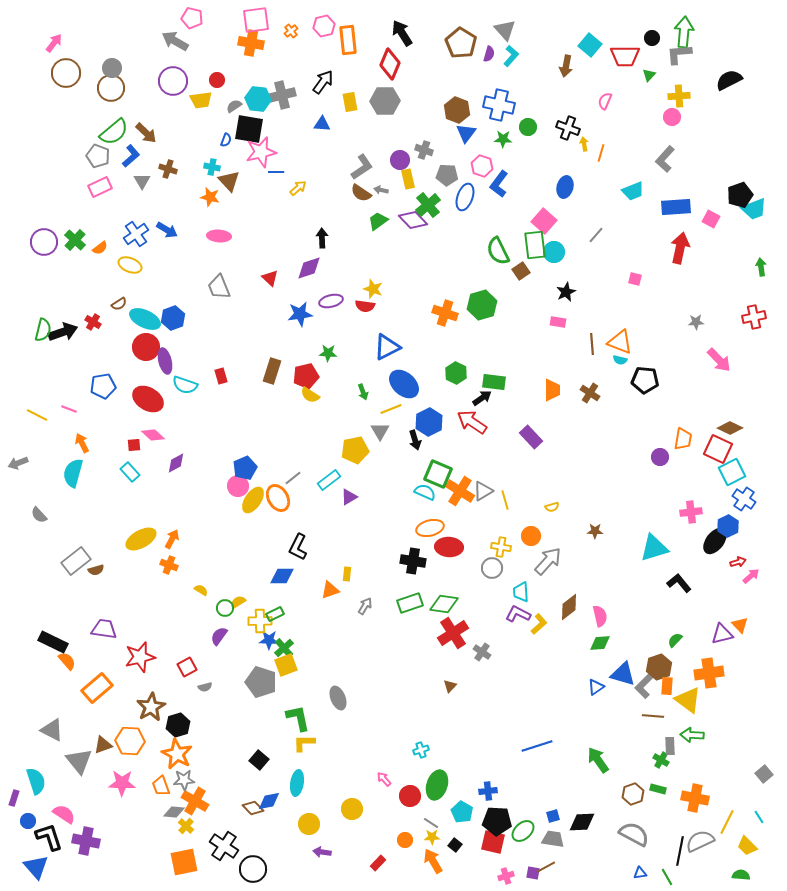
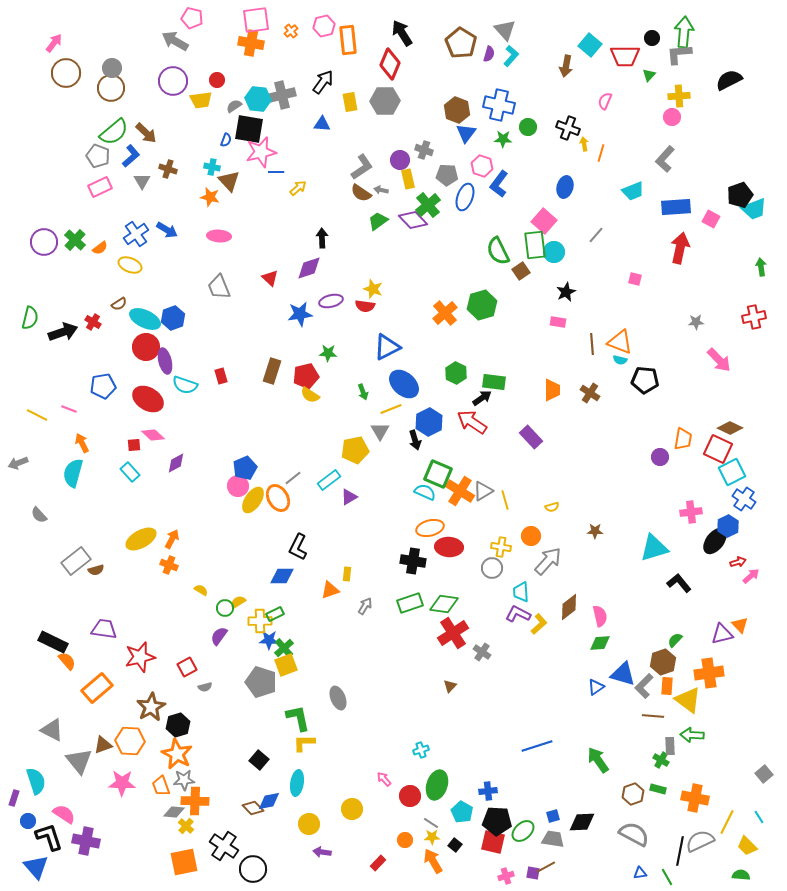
orange cross at (445, 313): rotated 30 degrees clockwise
green semicircle at (43, 330): moved 13 px left, 12 px up
brown hexagon at (659, 667): moved 4 px right, 5 px up
orange cross at (195, 801): rotated 28 degrees counterclockwise
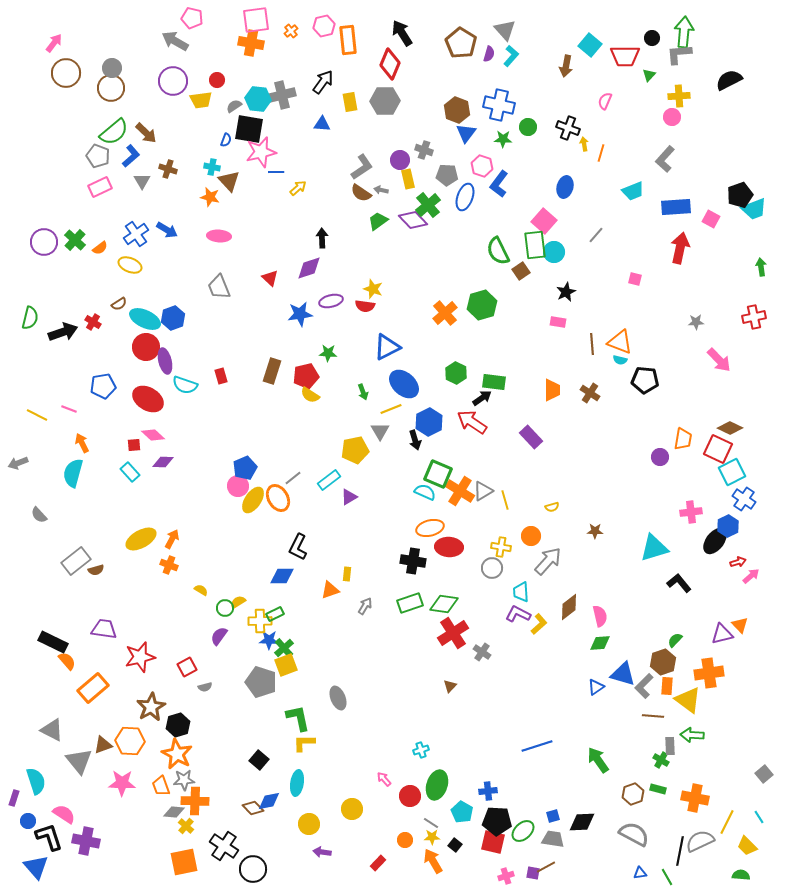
purple diamond at (176, 463): moved 13 px left, 1 px up; rotated 30 degrees clockwise
orange rectangle at (97, 688): moved 4 px left
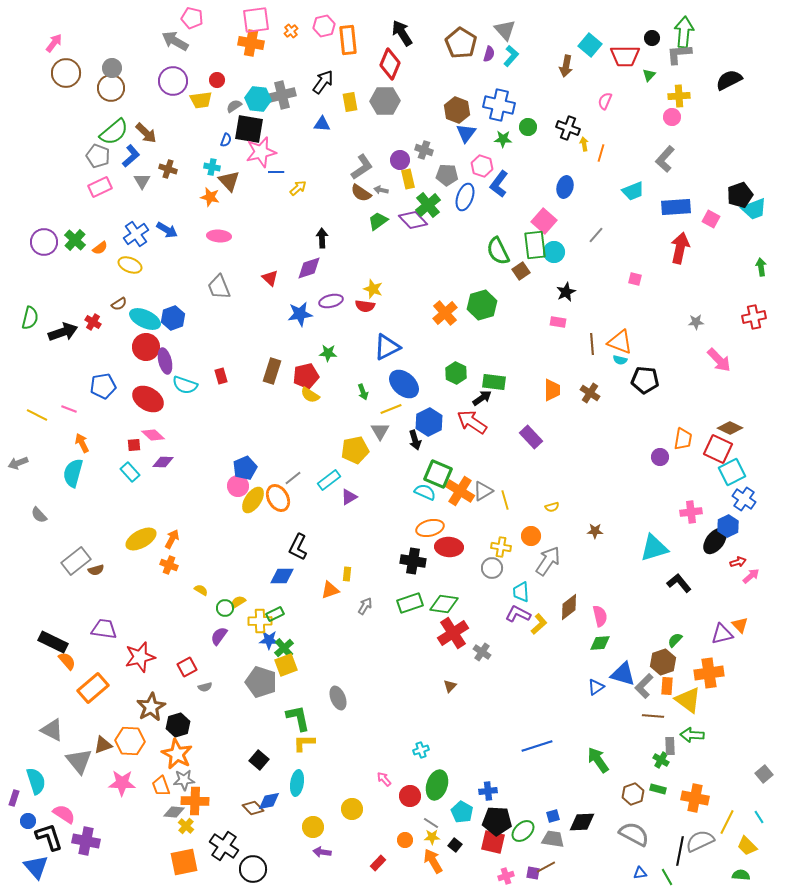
gray arrow at (548, 561): rotated 8 degrees counterclockwise
yellow circle at (309, 824): moved 4 px right, 3 px down
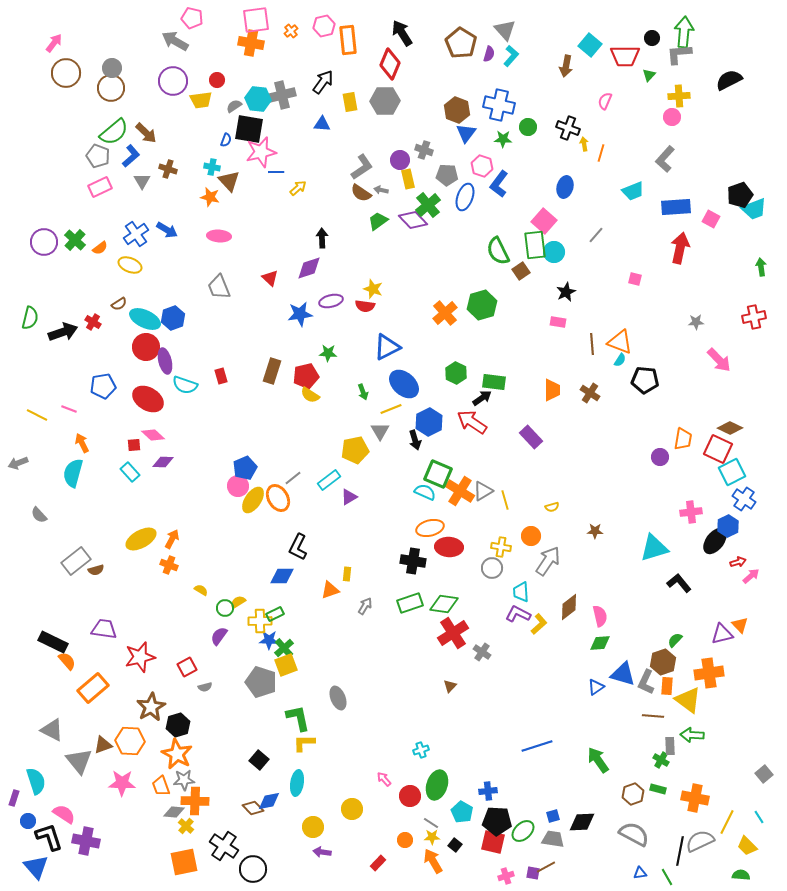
cyan semicircle at (620, 360): rotated 72 degrees counterclockwise
gray L-shape at (644, 686): moved 2 px right, 4 px up; rotated 20 degrees counterclockwise
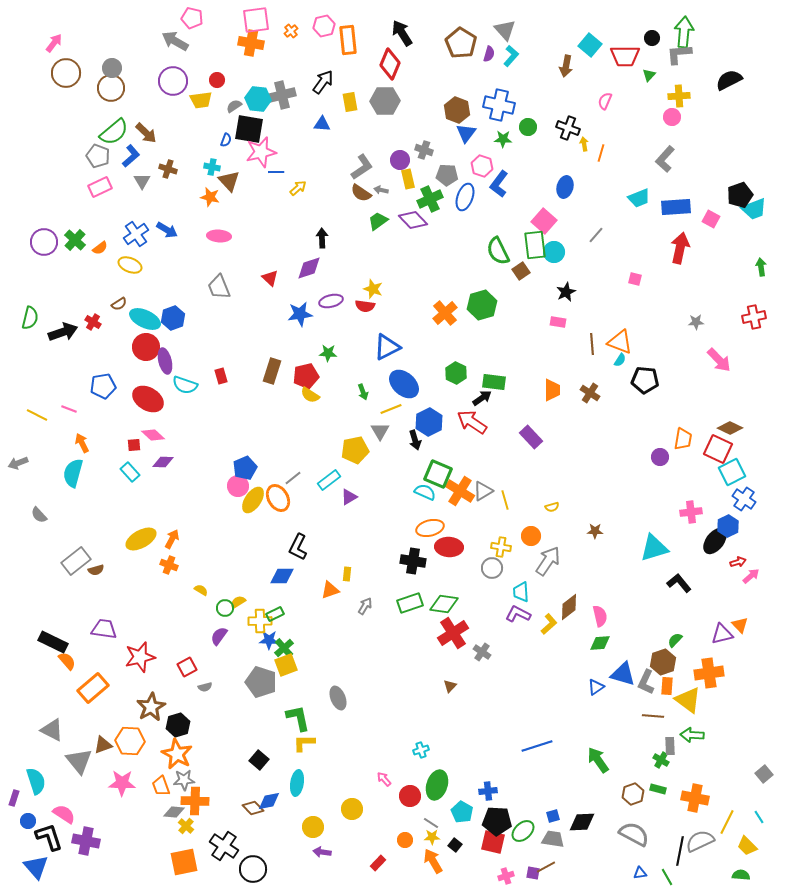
cyan trapezoid at (633, 191): moved 6 px right, 7 px down
green cross at (428, 205): moved 2 px right, 6 px up; rotated 15 degrees clockwise
yellow L-shape at (539, 624): moved 10 px right
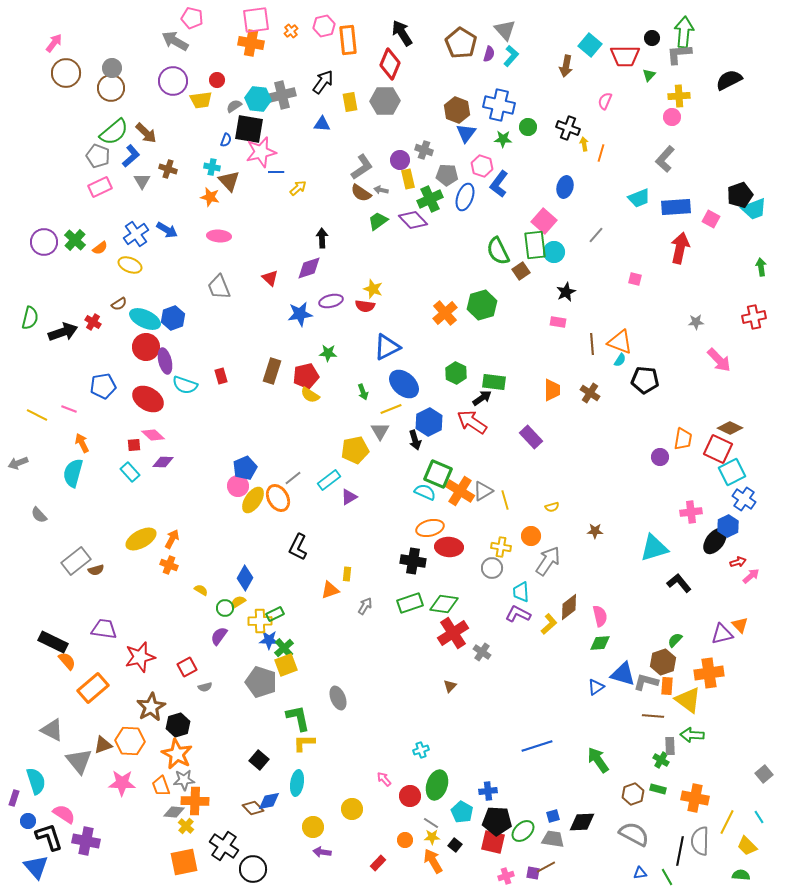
blue diamond at (282, 576): moved 37 px left, 2 px down; rotated 60 degrees counterclockwise
gray L-shape at (646, 682): rotated 80 degrees clockwise
gray semicircle at (700, 841): rotated 64 degrees counterclockwise
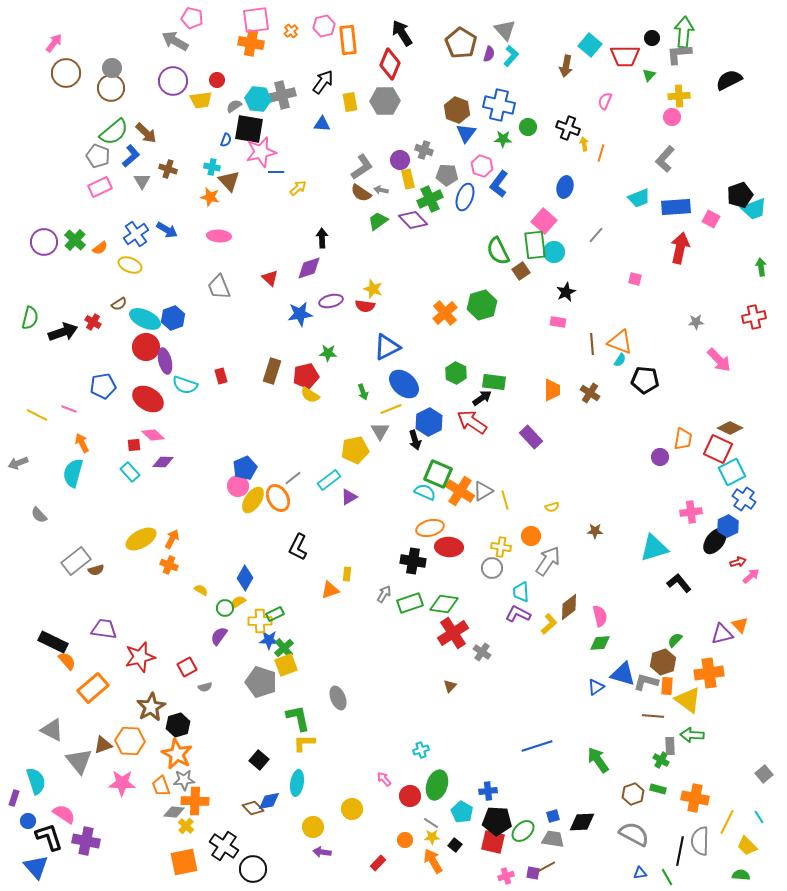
gray arrow at (365, 606): moved 19 px right, 12 px up
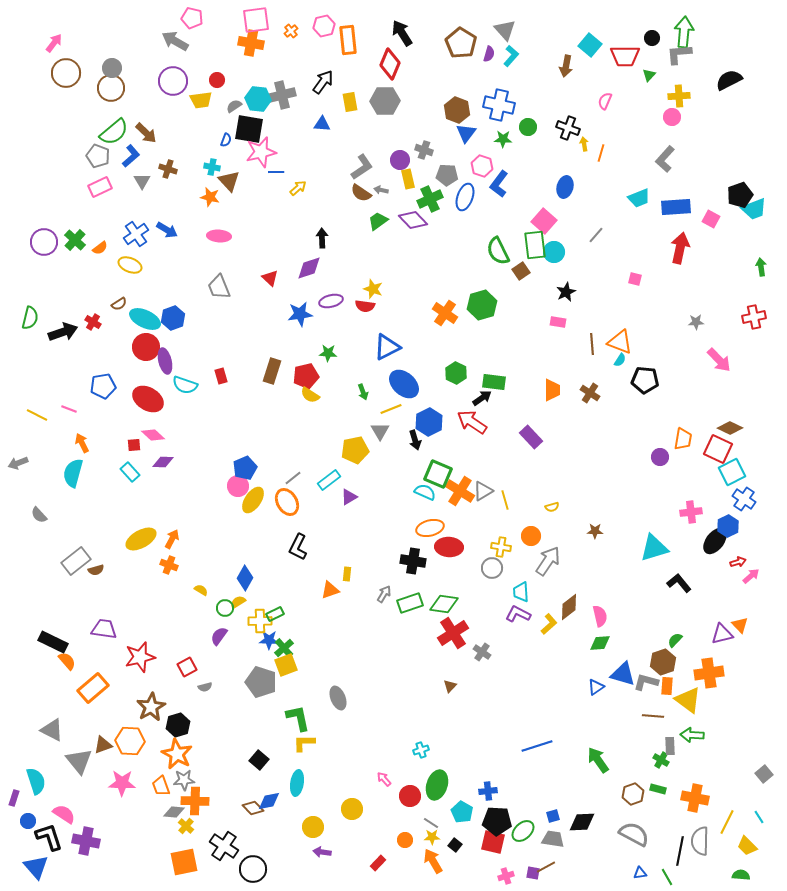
orange cross at (445, 313): rotated 15 degrees counterclockwise
orange ellipse at (278, 498): moved 9 px right, 4 px down
